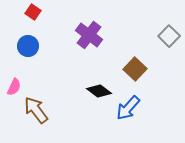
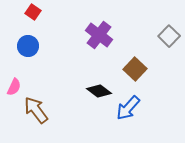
purple cross: moved 10 px right
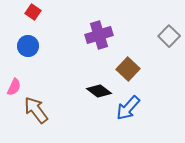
purple cross: rotated 36 degrees clockwise
brown square: moved 7 px left
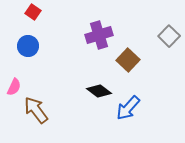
brown square: moved 9 px up
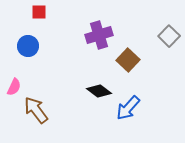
red square: moved 6 px right; rotated 35 degrees counterclockwise
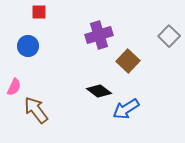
brown square: moved 1 px down
blue arrow: moved 2 px left, 1 px down; rotated 16 degrees clockwise
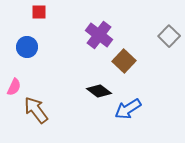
purple cross: rotated 36 degrees counterclockwise
blue circle: moved 1 px left, 1 px down
brown square: moved 4 px left
blue arrow: moved 2 px right
